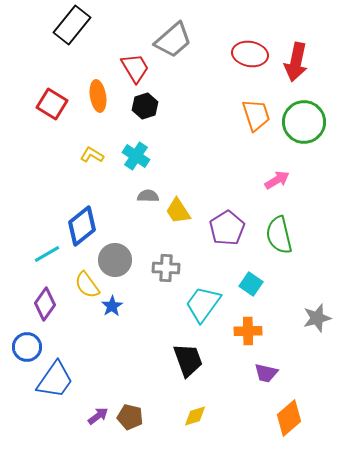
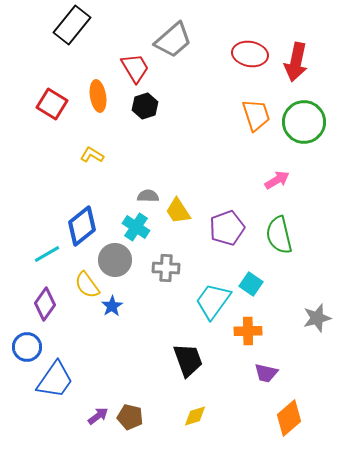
cyan cross: moved 71 px down
purple pentagon: rotated 12 degrees clockwise
cyan trapezoid: moved 10 px right, 3 px up
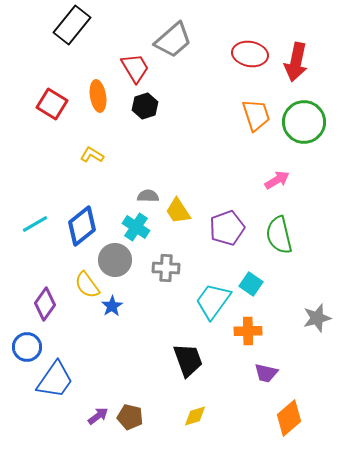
cyan line: moved 12 px left, 30 px up
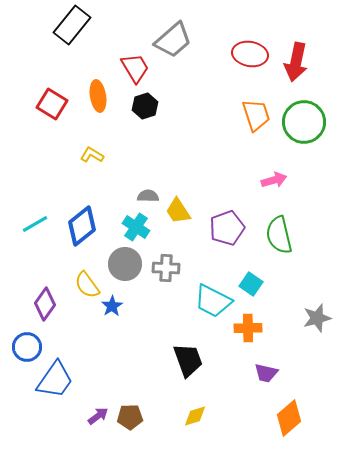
pink arrow: moved 3 px left; rotated 15 degrees clockwise
gray circle: moved 10 px right, 4 px down
cyan trapezoid: rotated 99 degrees counterclockwise
orange cross: moved 3 px up
brown pentagon: rotated 15 degrees counterclockwise
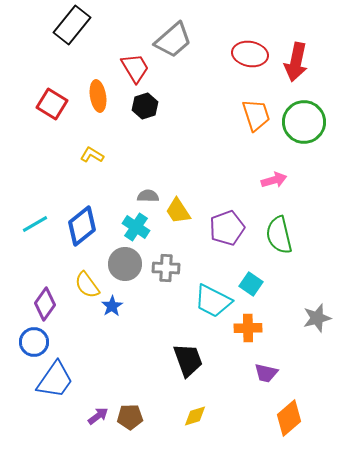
blue circle: moved 7 px right, 5 px up
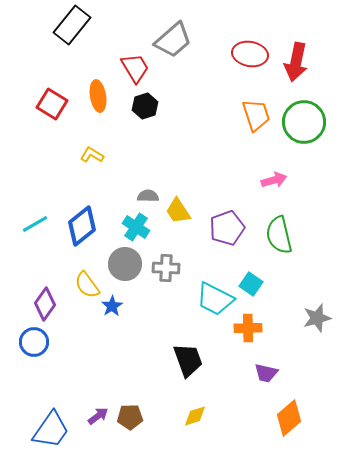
cyan trapezoid: moved 2 px right, 2 px up
blue trapezoid: moved 4 px left, 50 px down
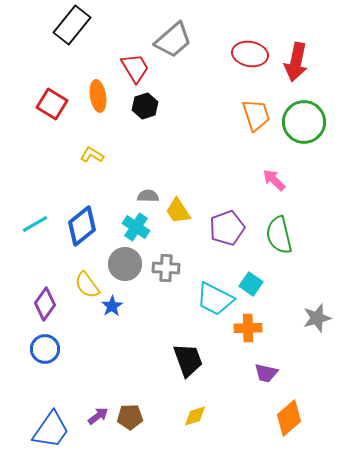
pink arrow: rotated 120 degrees counterclockwise
blue circle: moved 11 px right, 7 px down
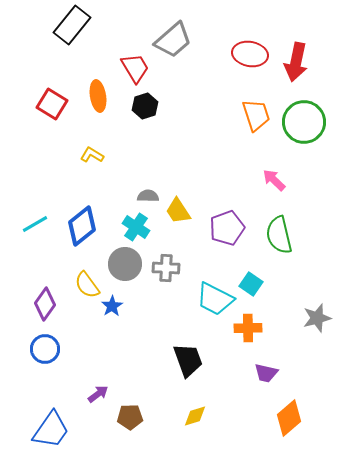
purple arrow: moved 22 px up
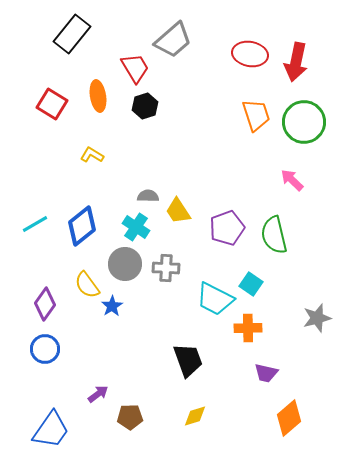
black rectangle: moved 9 px down
pink arrow: moved 18 px right
green semicircle: moved 5 px left
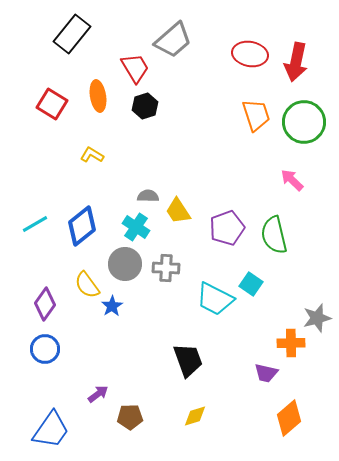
orange cross: moved 43 px right, 15 px down
